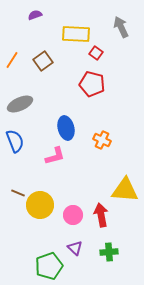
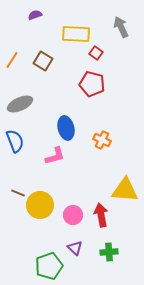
brown square: rotated 24 degrees counterclockwise
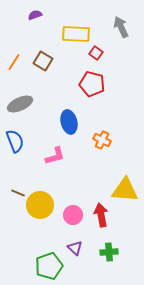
orange line: moved 2 px right, 2 px down
blue ellipse: moved 3 px right, 6 px up
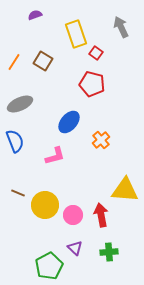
yellow rectangle: rotated 68 degrees clockwise
blue ellipse: rotated 55 degrees clockwise
orange cross: moved 1 px left; rotated 24 degrees clockwise
yellow circle: moved 5 px right
green pentagon: rotated 8 degrees counterclockwise
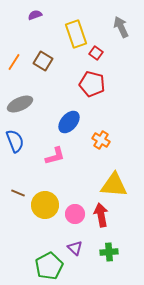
orange cross: rotated 18 degrees counterclockwise
yellow triangle: moved 11 px left, 5 px up
pink circle: moved 2 px right, 1 px up
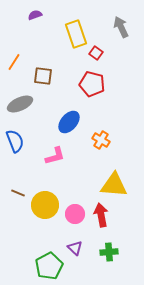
brown square: moved 15 px down; rotated 24 degrees counterclockwise
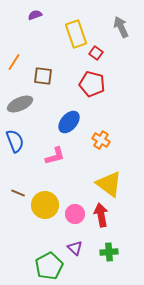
yellow triangle: moved 5 px left, 1 px up; rotated 32 degrees clockwise
